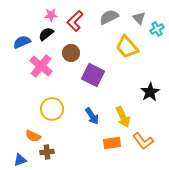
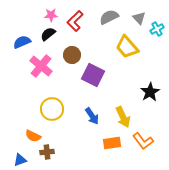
black semicircle: moved 2 px right
brown circle: moved 1 px right, 2 px down
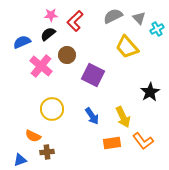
gray semicircle: moved 4 px right, 1 px up
brown circle: moved 5 px left
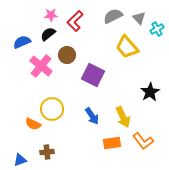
orange semicircle: moved 12 px up
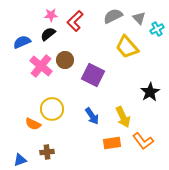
brown circle: moved 2 px left, 5 px down
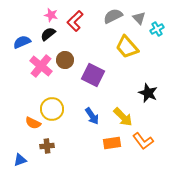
pink star: rotated 16 degrees clockwise
black star: moved 2 px left, 1 px down; rotated 18 degrees counterclockwise
yellow arrow: rotated 20 degrees counterclockwise
orange semicircle: moved 1 px up
brown cross: moved 6 px up
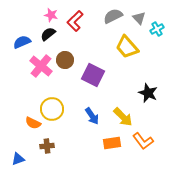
blue triangle: moved 2 px left, 1 px up
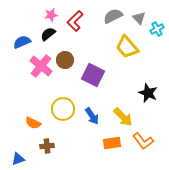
pink star: rotated 24 degrees counterclockwise
yellow circle: moved 11 px right
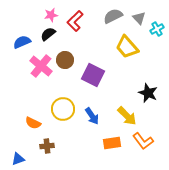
yellow arrow: moved 4 px right, 1 px up
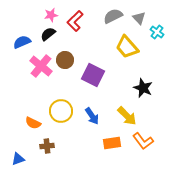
cyan cross: moved 3 px down; rotated 24 degrees counterclockwise
black star: moved 5 px left, 5 px up
yellow circle: moved 2 px left, 2 px down
